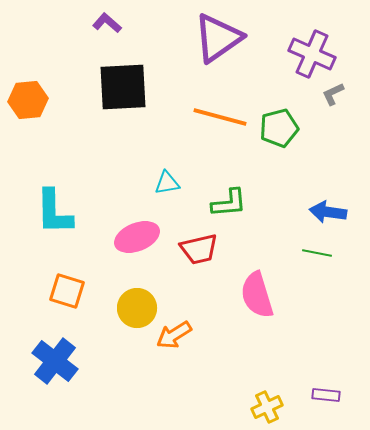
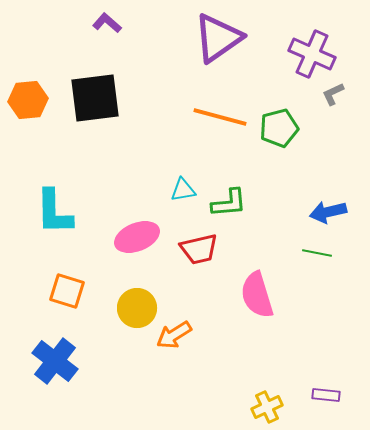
black square: moved 28 px left, 11 px down; rotated 4 degrees counterclockwise
cyan triangle: moved 16 px right, 7 px down
blue arrow: rotated 21 degrees counterclockwise
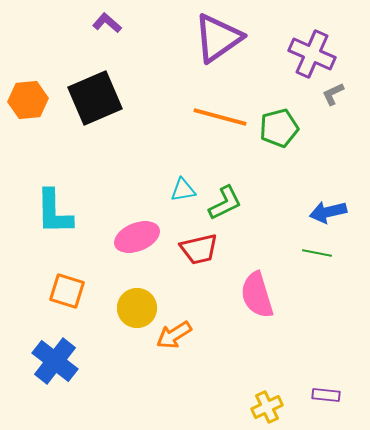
black square: rotated 16 degrees counterclockwise
green L-shape: moved 4 px left; rotated 21 degrees counterclockwise
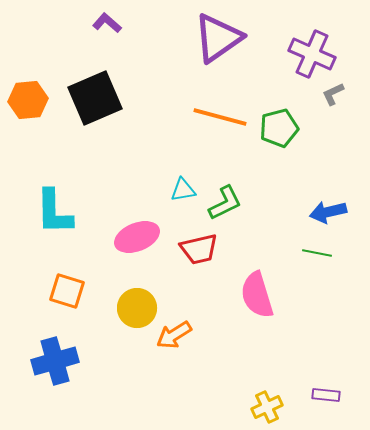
blue cross: rotated 36 degrees clockwise
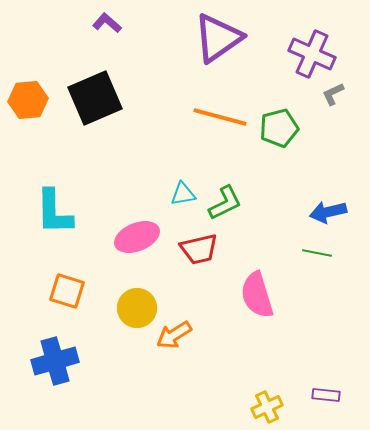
cyan triangle: moved 4 px down
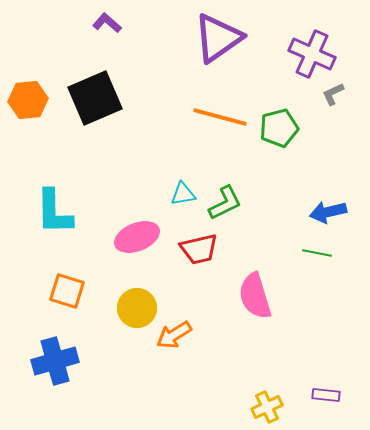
pink semicircle: moved 2 px left, 1 px down
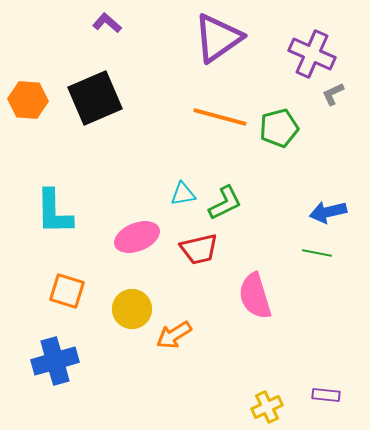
orange hexagon: rotated 9 degrees clockwise
yellow circle: moved 5 px left, 1 px down
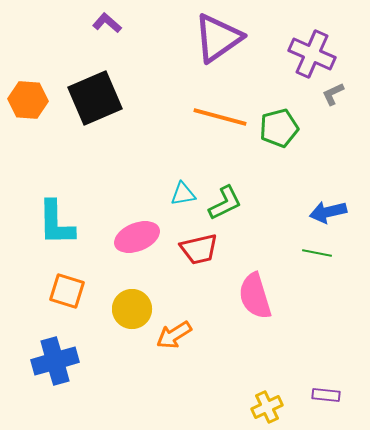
cyan L-shape: moved 2 px right, 11 px down
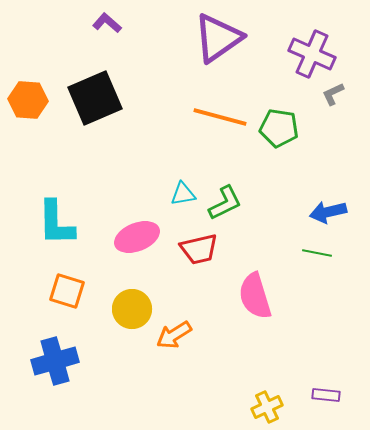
green pentagon: rotated 24 degrees clockwise
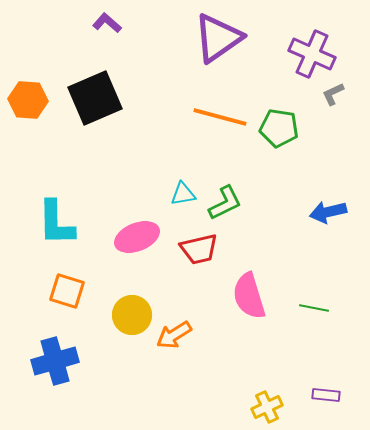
green line: moved 3 px left, 55 px down
pink semicircle: moved 6 px left
yellow circle: moved 6 px down
